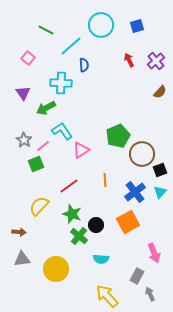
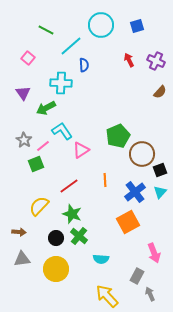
purple cross: rotated 24 degrees counterclockwise
black circle: moved 40 px left, 13 px down
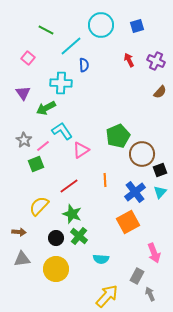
yellow arrow: rotated 85 degrees clockwise
